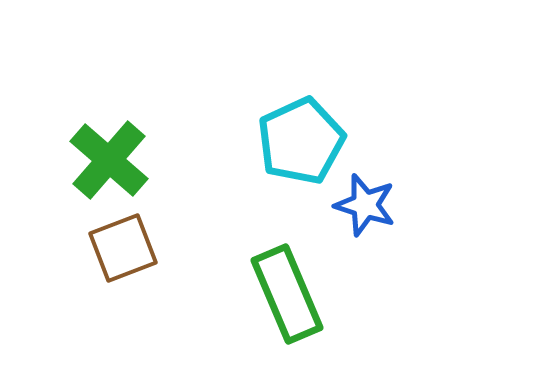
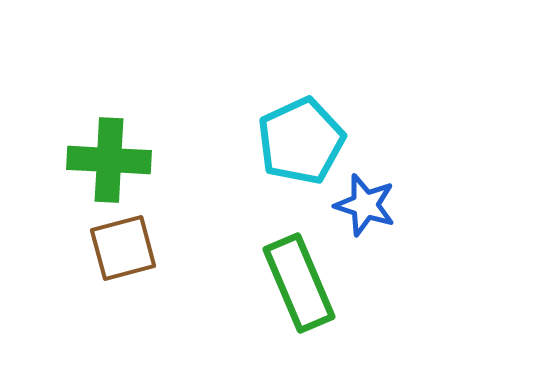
green cross: rotated 38 degrees counterclockwise
brown square: rotated 6 degrees clockwise
green rectangle: moved 12 px right, 11 px up
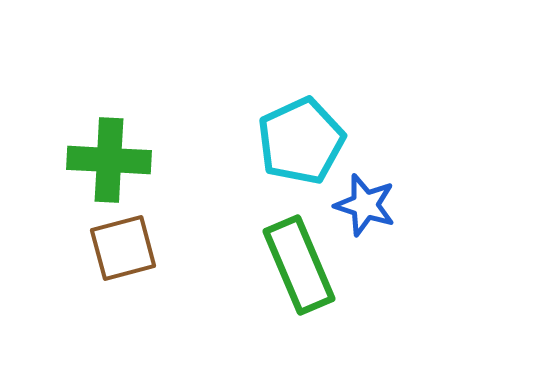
green rectangle: moved 18 px up
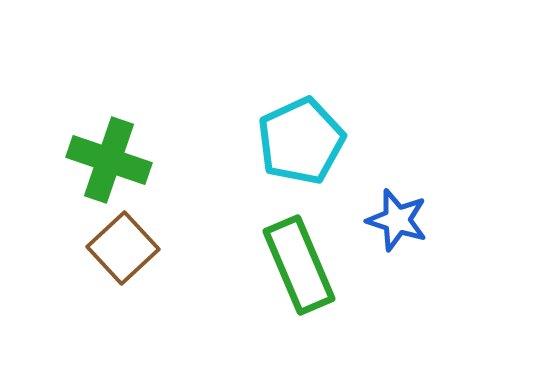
green cross: rotated 16 degrees clockwise
blue star: moved 32 px right, 15 px down
brown square: rotated 28 degrees counterclockwise
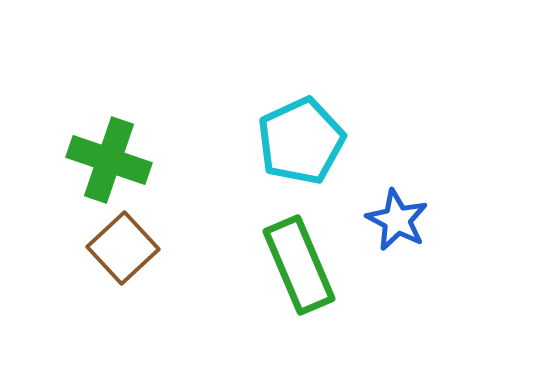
blue star: rotated 10 degrees clockwise
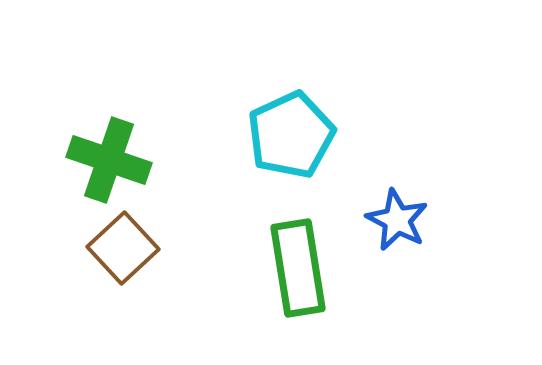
cyan pentagon: moved 10 px left, 6 px up
green rectangle: moved 1 px left, 3 px down; rotated 14 degrees clockwise
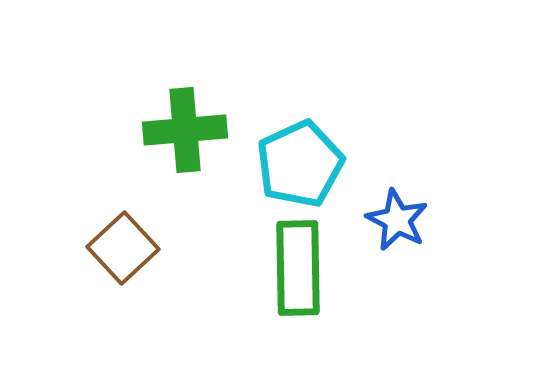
cyan pentagon: moved 9 px right, 29 px down
green cross: moved 76 px right, 30 px up; rotated 24 degrees counterclockwise
green rectangle: rotated 8 degrees clockwise
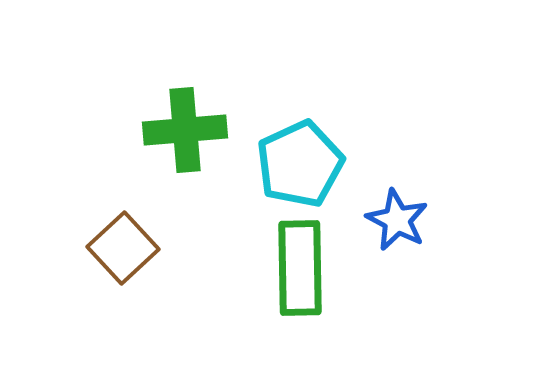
green rectangle: moved 2 px right
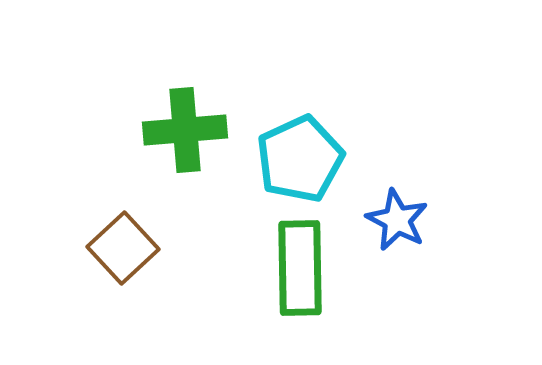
cyan pentagon: moved 5 px up
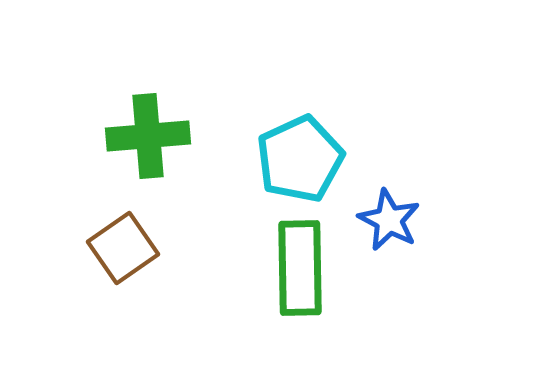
green cross: moved 37 px left, 6 px down
blue star: moved 8 px left
brown square: rotated 8 degrees clockwise
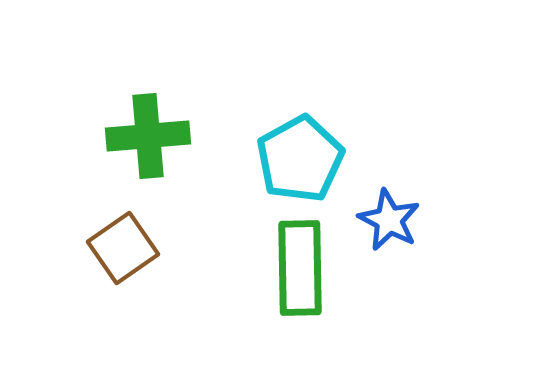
cyan pentagon: rotated 4 degrees counterclockwise
